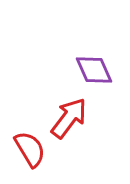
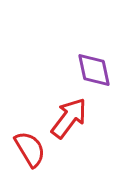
purple diamond: rotated 12 degrees clockwise
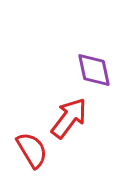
red semicircle: moved 2 px right, 1 px down
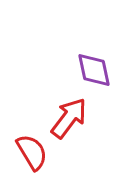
red semicircle: moved 2 px down
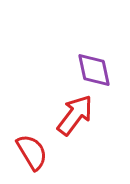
red arrow: moved 6 px right, 3 px up
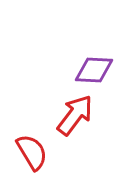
purple diamond: rotated 75 degrees counterclockwise
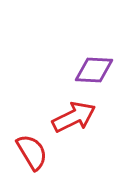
red arrow: moved 1 px left, 2 px down; rotated 27 degrees clockwise
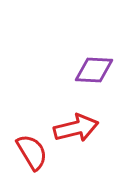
red arrow: moved 2 px right, 11 px down; rotated 12 degrees clockwise
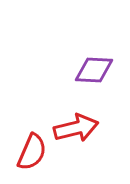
red semicircle: rotated 54 degrees clockwise
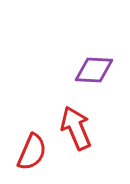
red arrow: rotated 99 degrees counterclockwise
